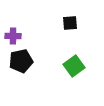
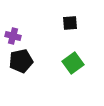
purple cross: rotated 14 degrees clockwise
green square: moved 1 px left, 3 px up
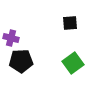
purple cross: moved 2 px left, 2 px down
black pentagon: rotated 10 degrees clockwise
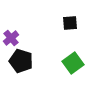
purple cross: rotated 35 degrees clockwise
black pentagon: rotated 20 degrees clockwise
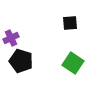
purple cross: rotated 14 degrees clockwise
green square: rotated 20 degrees counterclockwise
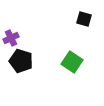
black square: moved 14 px right, 4 px up; rotated 21 degrees clockwise
green square: moved 1 px left, 1 px up
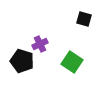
purple cross: moved 29 px right, 6 px down
black pentagon: moved 1 px right
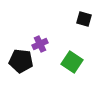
black pentagon: moved 1 px left; rotated 10 degrees counterclockwise
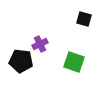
green square: moved 2 px right; rotated 15 degrees counterclockwise
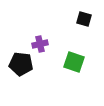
purple cross: rotated 14 degrees clockwise
black pentagon: moved 3 px down
